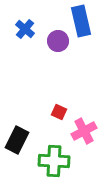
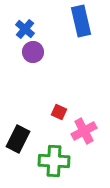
purple circle: moved 25 px left, 11 px down
black rectangle: moved 1 px right, 1 px up
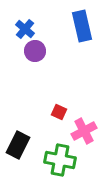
blue rectangle: moved 1 px right, 5 px down
purple circle: moved 2 px right, 1 px up
black rectangle: moved 6 px down
green cross: moved 6 px right, 1 px up; rotated 8 degrees clockwise
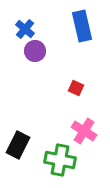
red square: moved 17 px right, 24 px up
pink cross: rotated 30 degrees counterclockwise
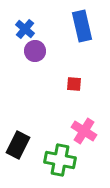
red square: moved 2 px left, 4 px up; rotated 21 degrees counterclockwise
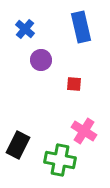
blue rectangle: moved 1 px left, 1 px down
purple circle: moved 6 px right, 9 px down
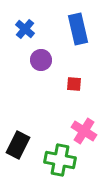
blue rectangle: moved 3 px left, 2 px down
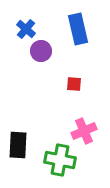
blue cross: moved 1 px right
purple circle: moved 9 px up
pink cross: rotated 35 degrees clockwise
black rectangle: rotated 24 degrees counterclockwise
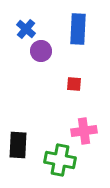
blue rectangle: rotated 16 degrees clockwise
pink cross: rotated 15 degrees clockwise
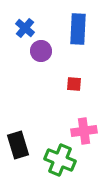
blue cross: moved 1 px left, 1 px up
black rectangle: rotated 20 degrees counterclockwise
green cross: rotated 12 degrees clockwise
